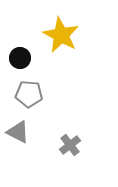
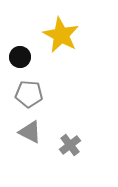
black circle: moved 1 px up
gray triangle: moved 12 px right
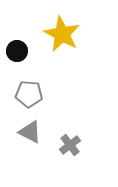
yellow star: moved 1 px right, 1 px up
black circle: moved 3 px left, 6 px up
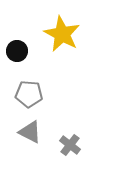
gray cross: rotated 15 degrees counterclockwise
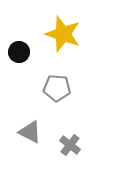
yellow star: moved 1 px right; rotated 9 degrees counterclockwise
black circle: moved 2 px right, 1 px down
gray pentagon: moved 28 px right, 6 px up
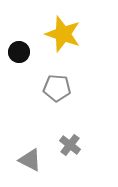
gray triangle: moved 28 px down
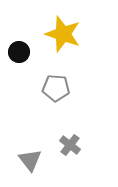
gray pentagon: moved 1 px left
gray triangle: rotated 25 degrees clockwise
